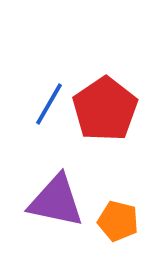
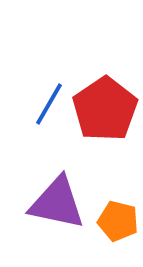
purple triangle: moved 1 px right, 2 px down
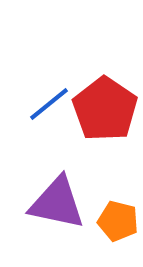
blue line: rotated 21 degrees clockwise
red pentagon: rotated 4 degrees counterclockwise
